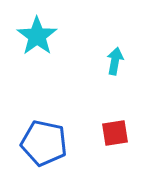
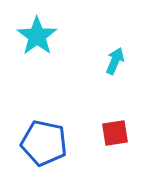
cyan arrow: rotated 12 degrees clockwise
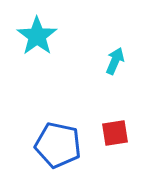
blue pentagon: moved 14 px right, 2 px down
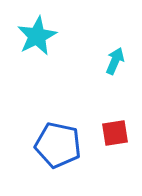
cyan star: rotated 9 degrees clockwise
